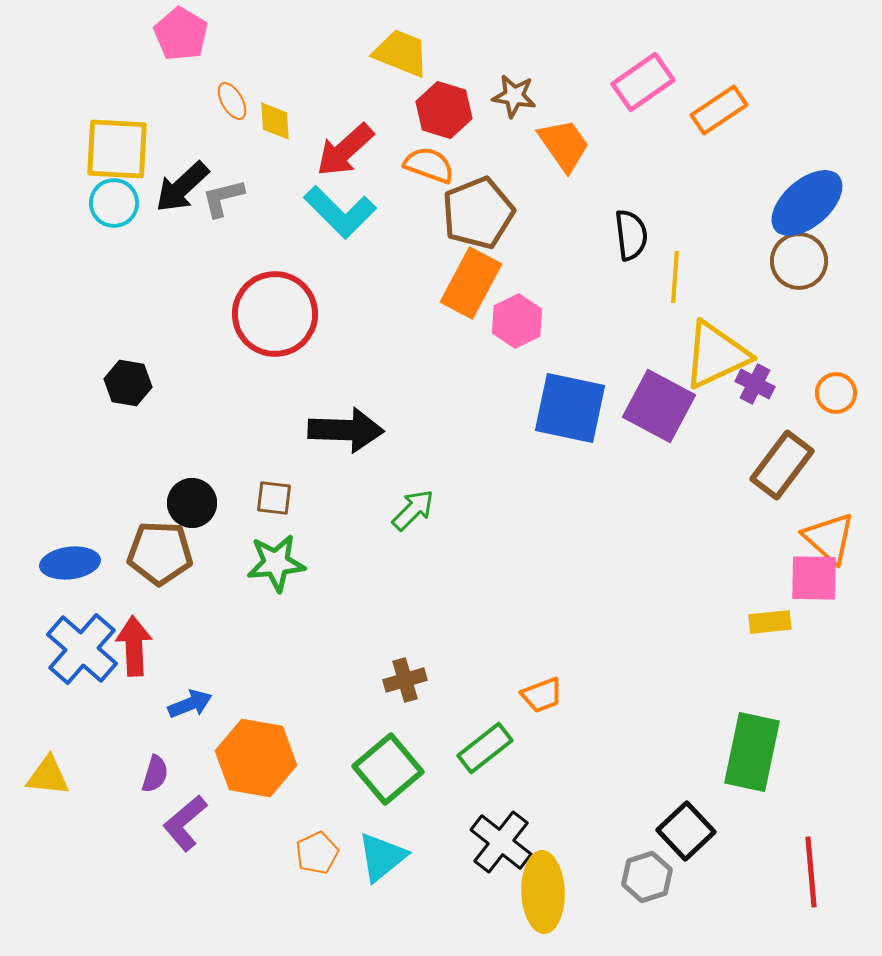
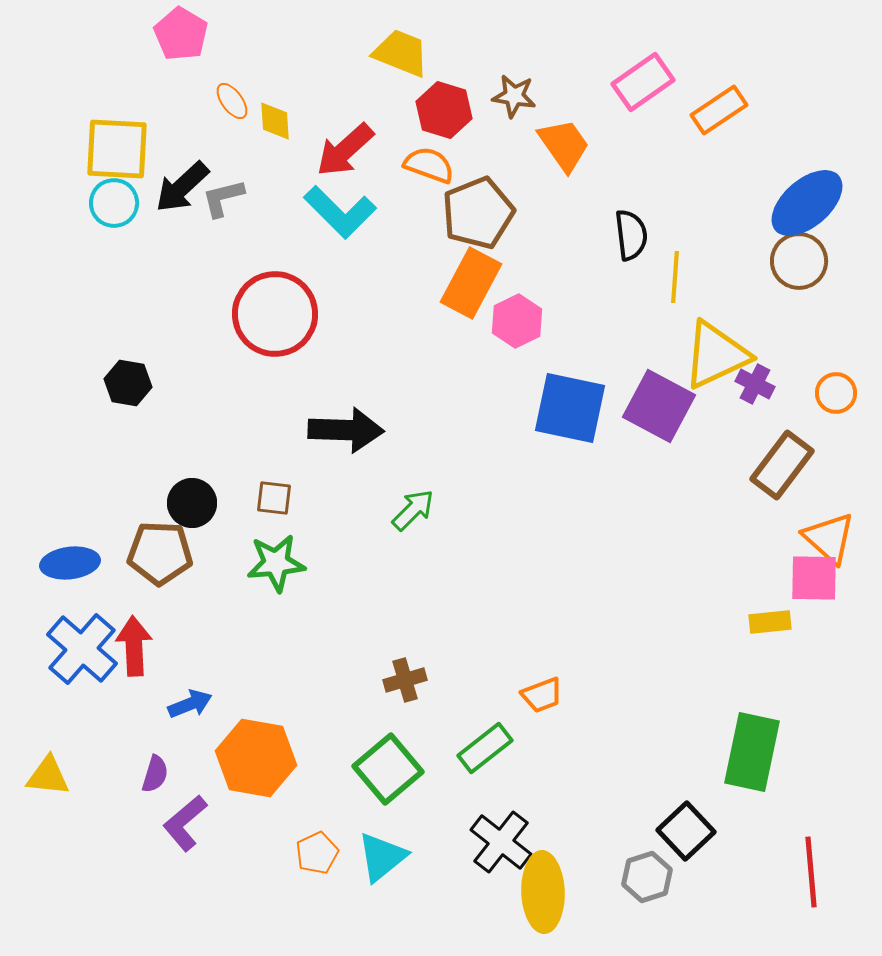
orange ellipse at (232, 101): rotated 6 degrees counterclockwise
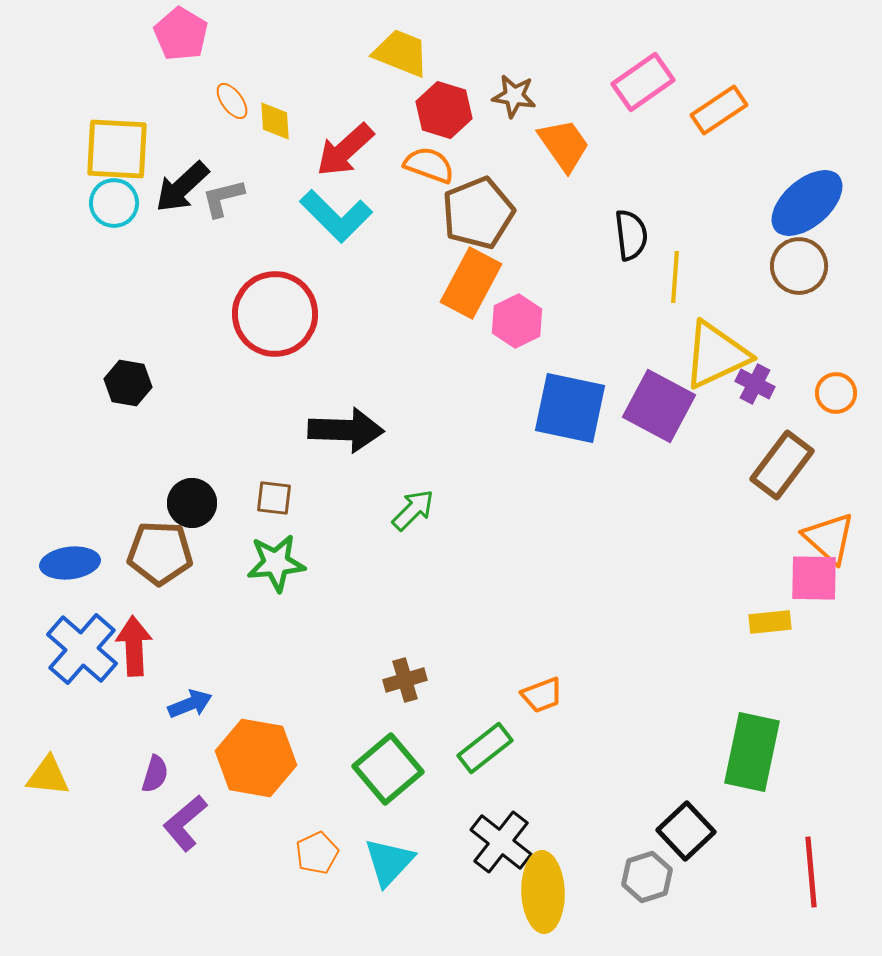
cyan L-shape at (340, 212): moved 4 px left, 4 px down
brown circle at (799, 261): moved 5 px down
cyan triangle at (382, 857): moved 7 px right, 5 px down; rotated 8 degrees counterclockwise
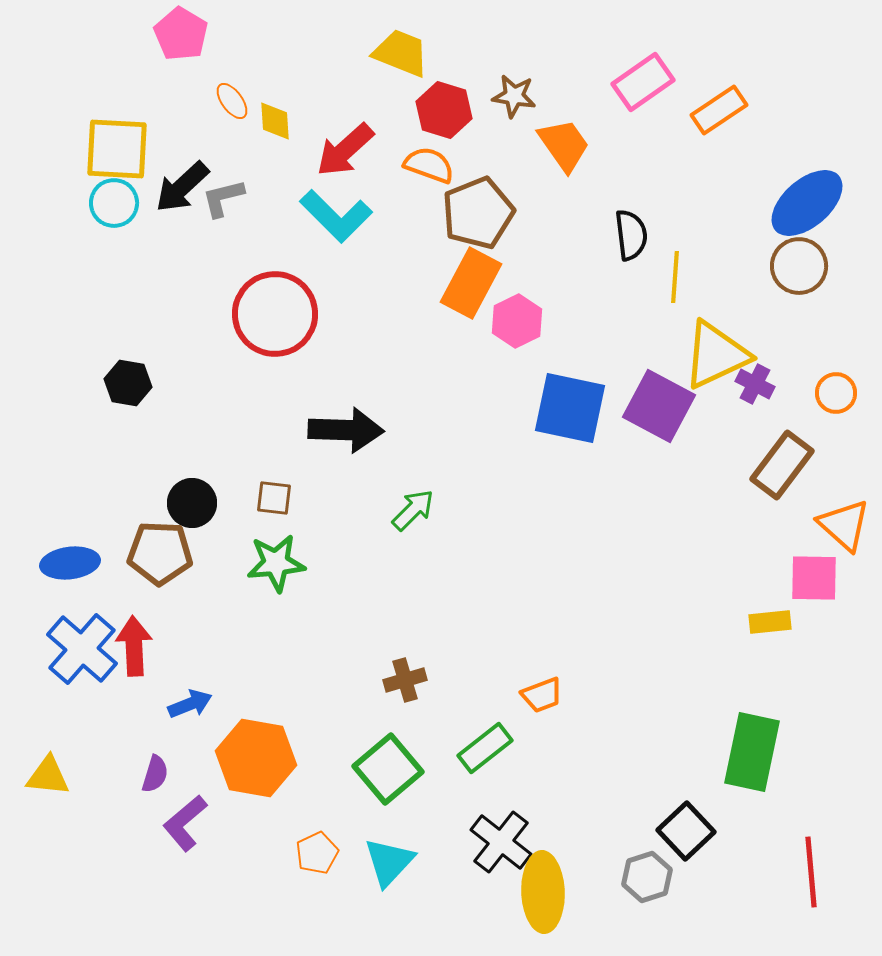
orange triangle at (829, 538): moved 15 px right, 13 px up
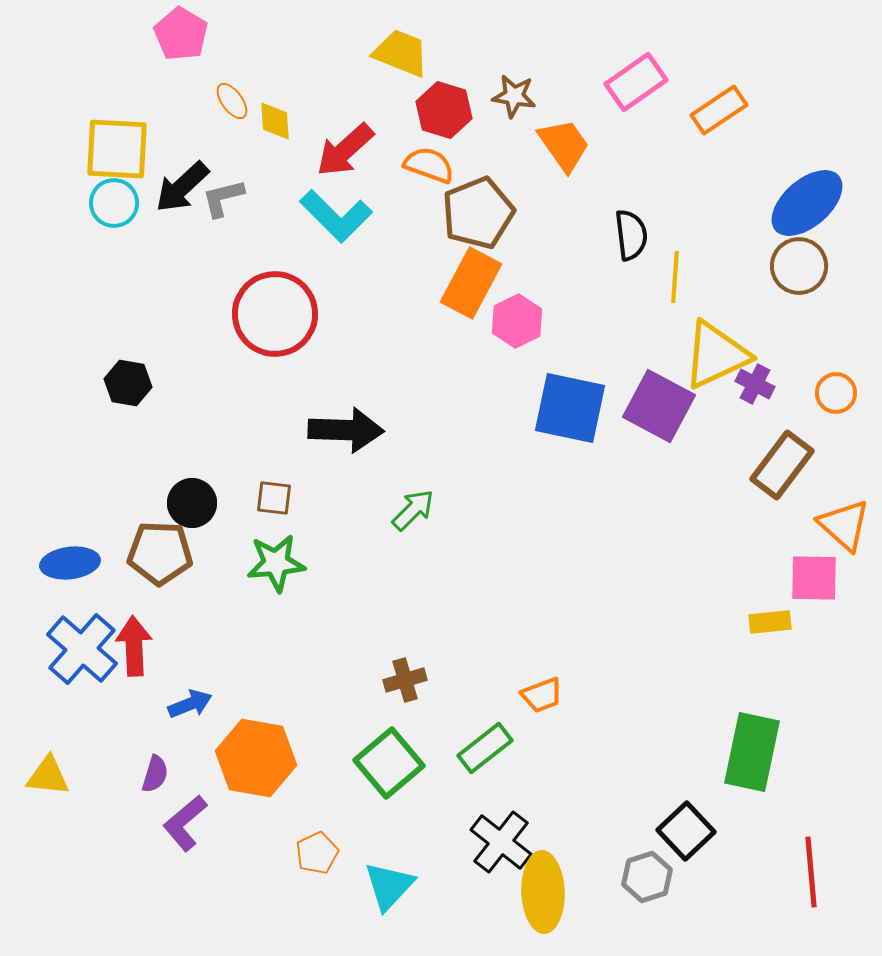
pink rectangle at (643, 82): moved 7 px left
green square at (388, 769): moved 1 px right, 6 px up
cyan triangle at (389, 862): moved 24 px down
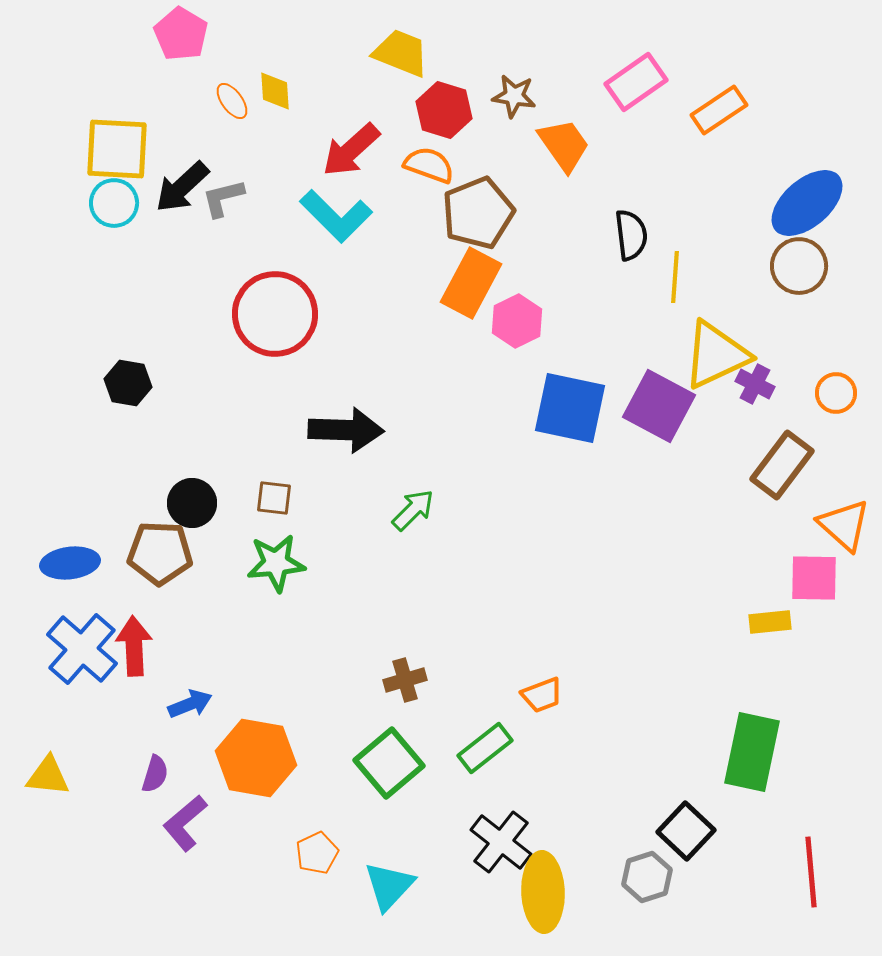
yellow diamond at (275, 121): moved 30 px up
red arrow at (345, 150): moved 6 px right
black square at (686, 831): rotated 4 degrees counterclockwise
